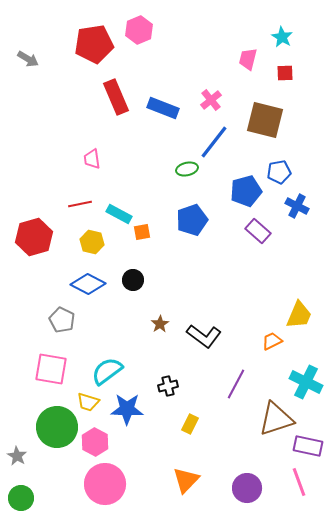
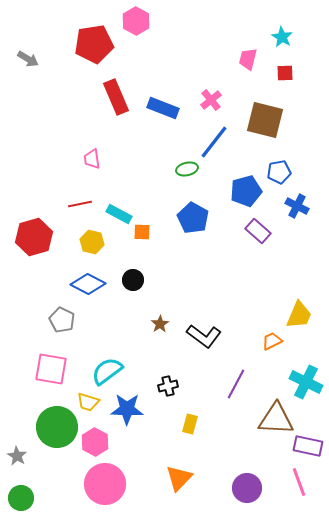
pink hexagon at (139, 30): moved 3 px left, 9 px up; rotated 8 degrees counterclockwise
blue pentagon at (192, 220): moved 1 px right, 2 px up; rotated 24 degrees counterclockwise
orange square at (142, 232): rotated 12 degrees clockwise
brown triangle at (276, 419): rotated 21 degrees clockwise
yellow rectangle at (190, 424): rotated 12 degrees counterclockwise
orange triangle at (186, 480): moved 7 px left, 2 px up
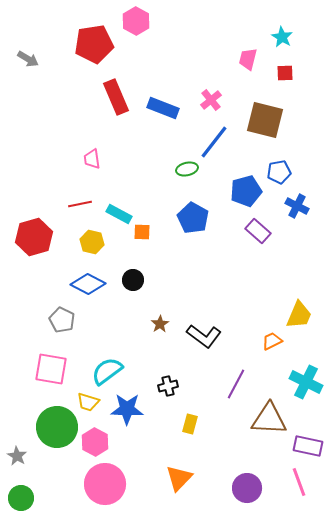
brown triangle at (276, 419): moved 7 px left
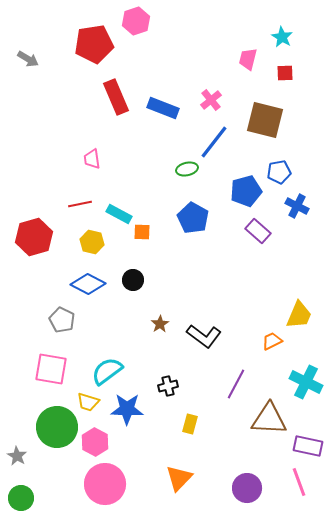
pink hexagon at (136, 21): rotated 12 degrees clockwise
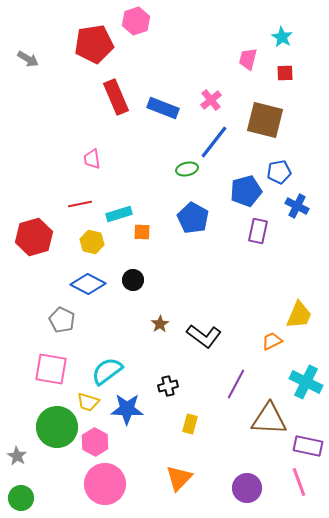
cyan rectangle at (119, 214): rotated 45 degrees counterclockwise
purple rectangle at (258, 231): rotated 60 degrees clockwise
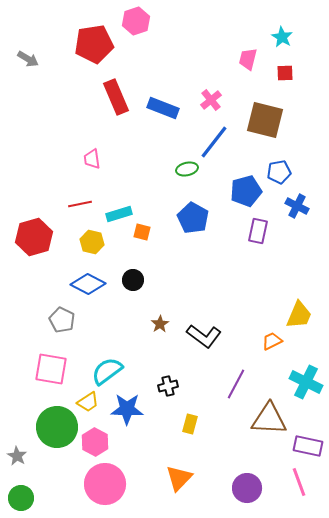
orange square at (142, 232): rotated 12 degrees clockwise
yellow trapezoid at (88, 402): rotated 50 degrees counterclockwise
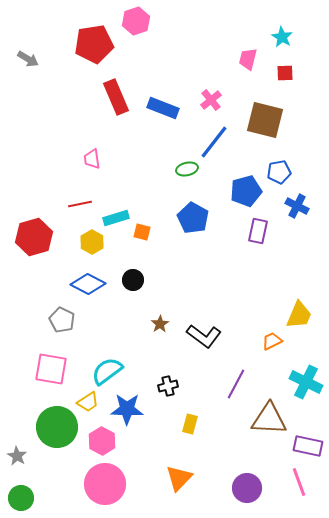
cyan rectangle at (119, 214): moved 3 px left, 4 px down
yellow hexagon at (92, 242): rotated 15 degrees clockwise
pink hexagon at (95, 442): moved 7 px right, 1 px up
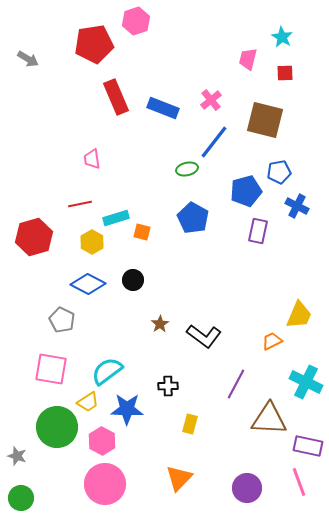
black cross at (168, 386): rotated 12 degrees clockwise
gray star at (17, 456): rotated 12 degrees counterclockwise
